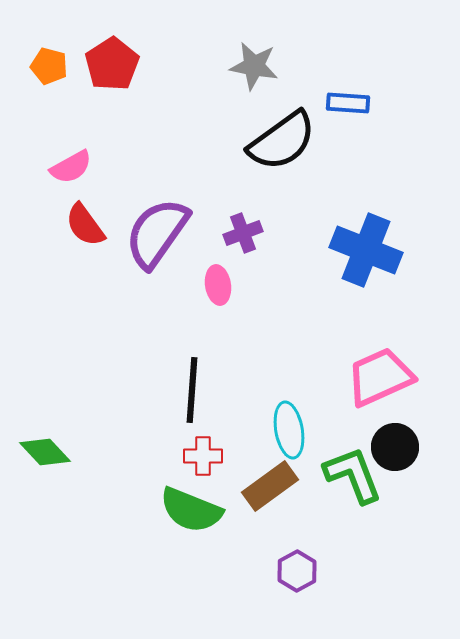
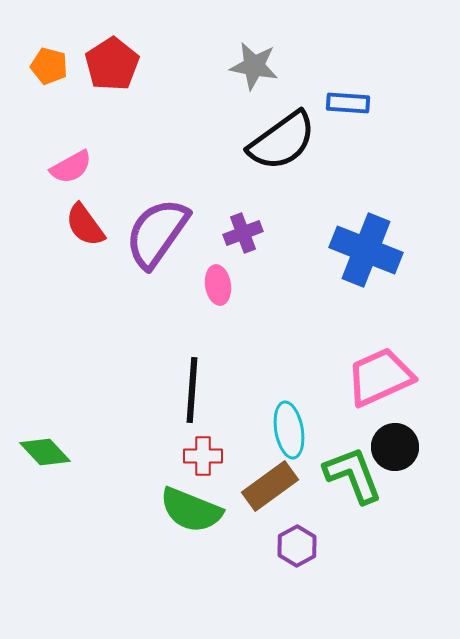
purple hexagon: moved 25 px up
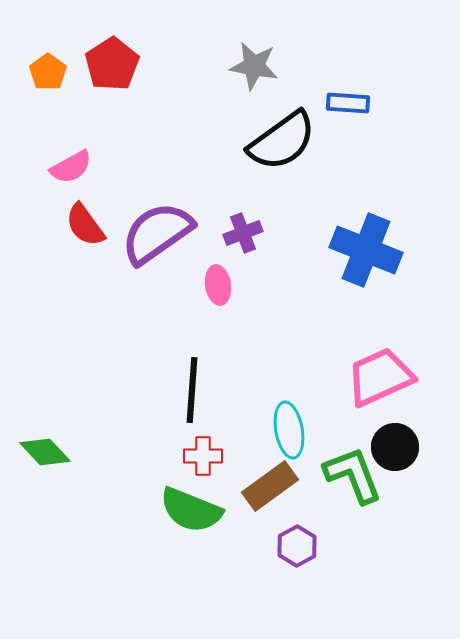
orange pentagon: moved 1 px left, 6 px down; rotated 21 degrees clockwise
purple semicircle: rotated 20 degrees clockwise
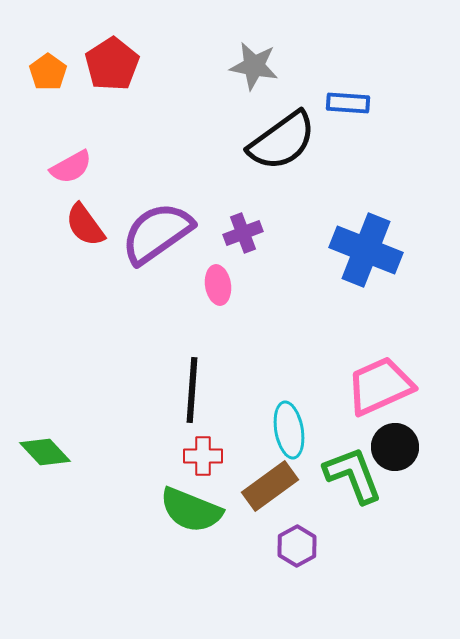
pink trapezoid: moved 9 px down
